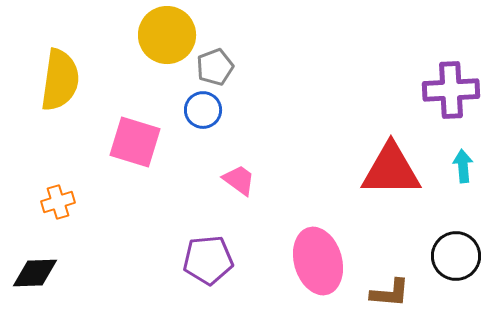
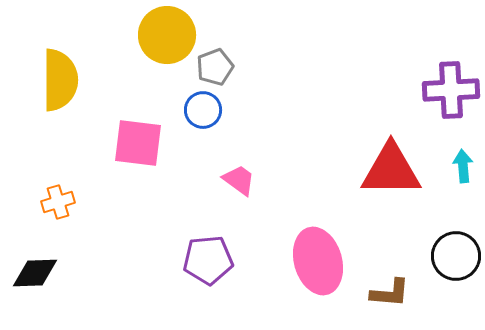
yellow semicircle: rotated 8 degrees counterclockwise
pink square: moved 3 px right, 1 px down; rotated 10 degrees counterclockwise
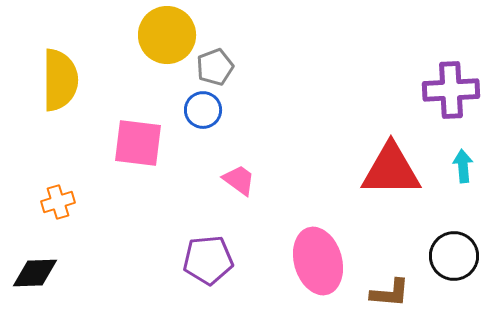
black circle: moved 2 px left
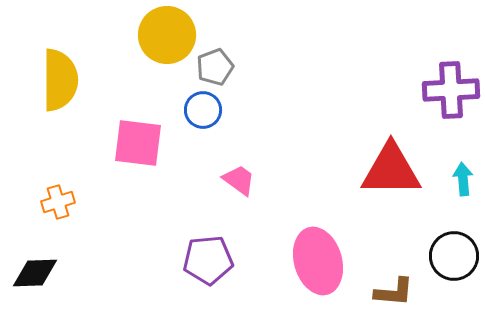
cyan arrow: moved 13 px down
brown L-shape: moved 4 px right, 1 px up
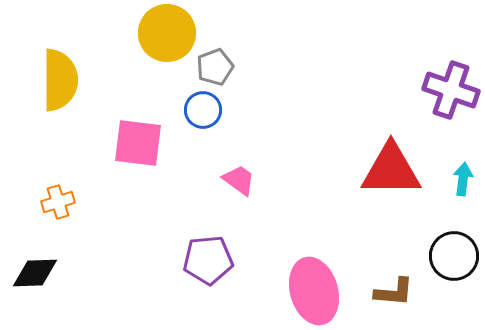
yellow circle: moved 2 px up
purple cross: rotated 22 degrees clockwise
cyan arrow: rotated 12 degrees clockwise
pink ellipse: moved 4 px left, 30 px down
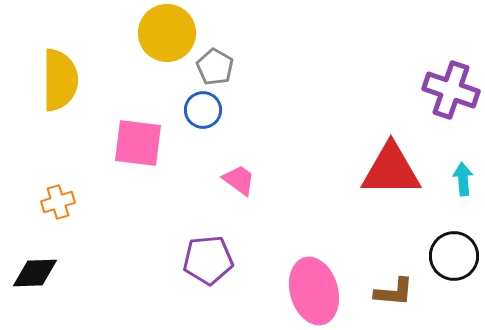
gray pentagon: rotated 21 degrees counterclockwise
cyan arrow: rotated 12 degrees counterclockwise
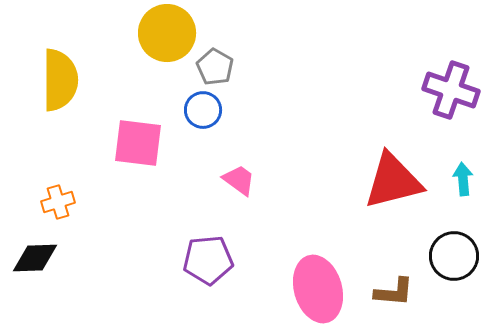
red triangle: moved 2 px right, 11 px down; rotated 14 degrees counterclockwise
black diamond: moved 15 px up
pink ellipse: moved 4 px right, 2 px up
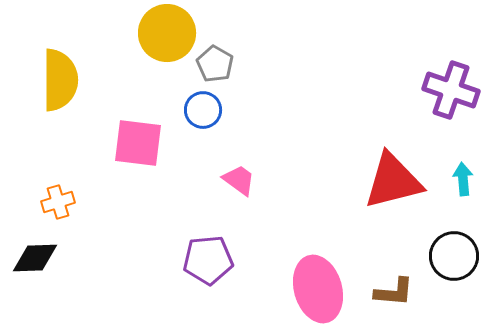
gray pentagon: moved 3 px up
